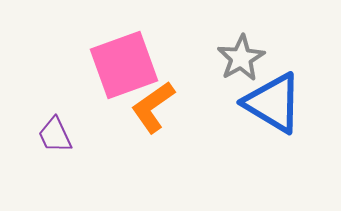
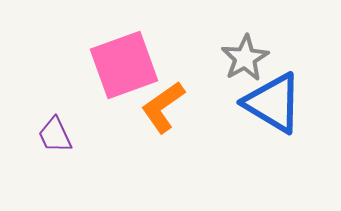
gray star: moved 4 px right
orange L-shape: moved 10 px right
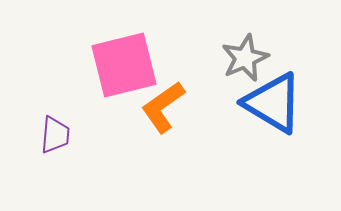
gray star: rotated 6 degrees clockwise
pink square: rotated 6 degrees clockwise
purple trapezoid: rotated 150 degrees counterclockwise
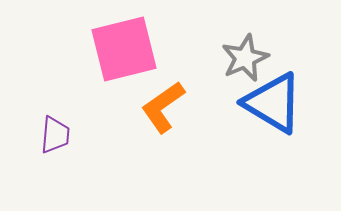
pink square: moved 16 px up
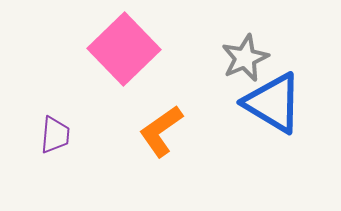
pink square: rotated 30 degrees counterclockwise
orange L-shape: moved 2 px left, 24 px down
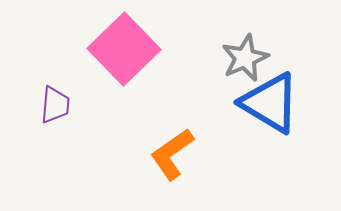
blue triangle: moved 3 px left
orange L-shape: moved 11 px right, 23 px down
purple trapezoid: moved 30 px up
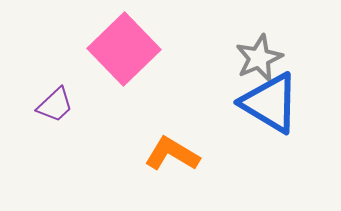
gray star: moved 14 px right
purple trapezoid: rotated 42 degrees clockwise
orange L-shape: rotated 66 degrees clockwise
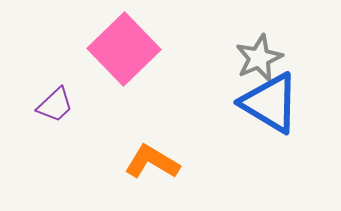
orange L-shape: moved 20 px left, 8 px down
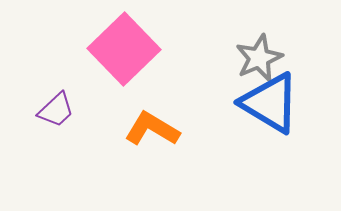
purple trapezoid: moved 1 px right, 5 px down
orange L-shape: moved 33 px up
